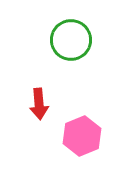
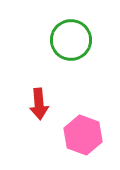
pink hexagon: moved 1 px right, 1 px up; rotated 18 degrees counterclockwise
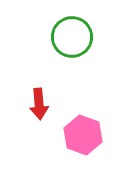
green circle: moved 1 px right, 3 px up
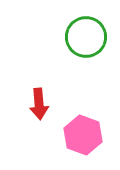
green circle: moved 14 px right
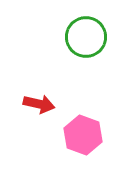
red arrow: rotated 72 degrees counterclockwise
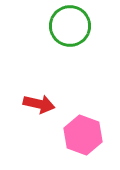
green circle: moved 16 px left, 11 px up
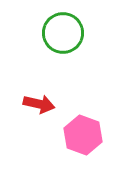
green circle: moved 7 px left, 7 px down
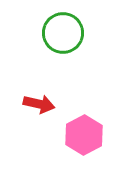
pink hexagon: moved 1 px right; rotated 12 degrees clockwise
